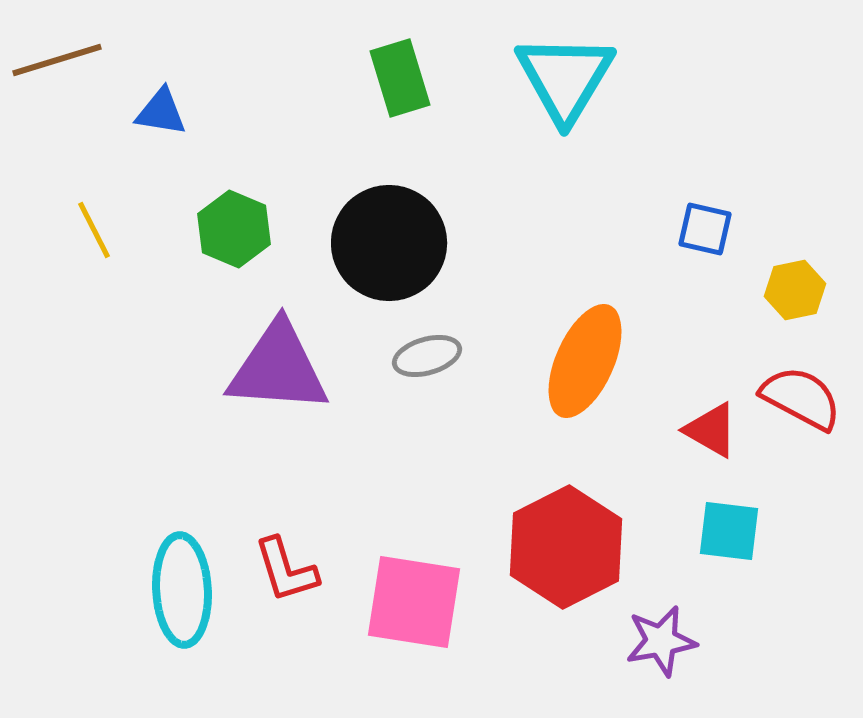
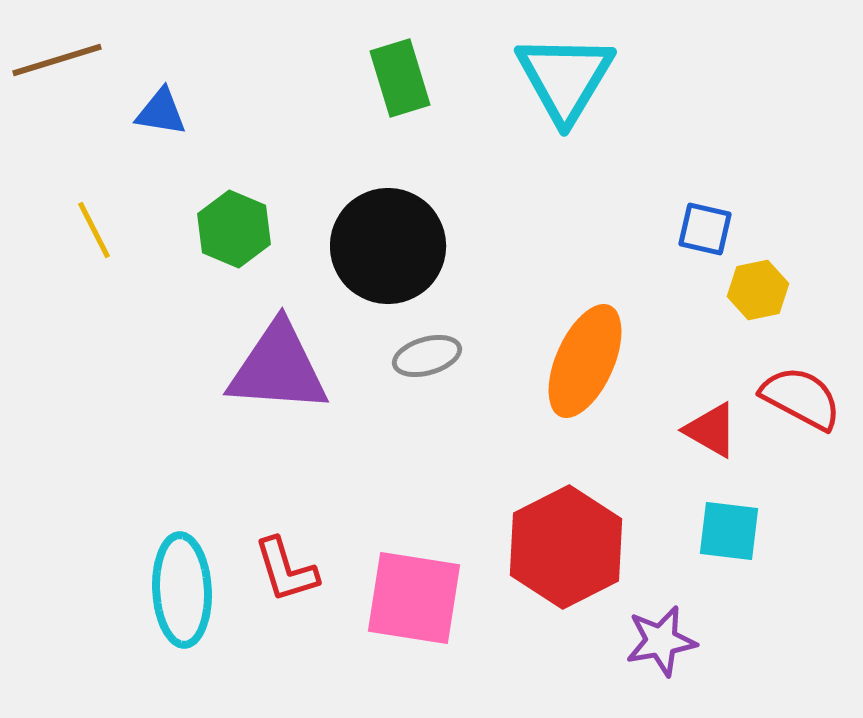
black circle: moved 1 px left, 3 px down
yellow hexagon: moved 37 px left
pink square: moved 4 px up
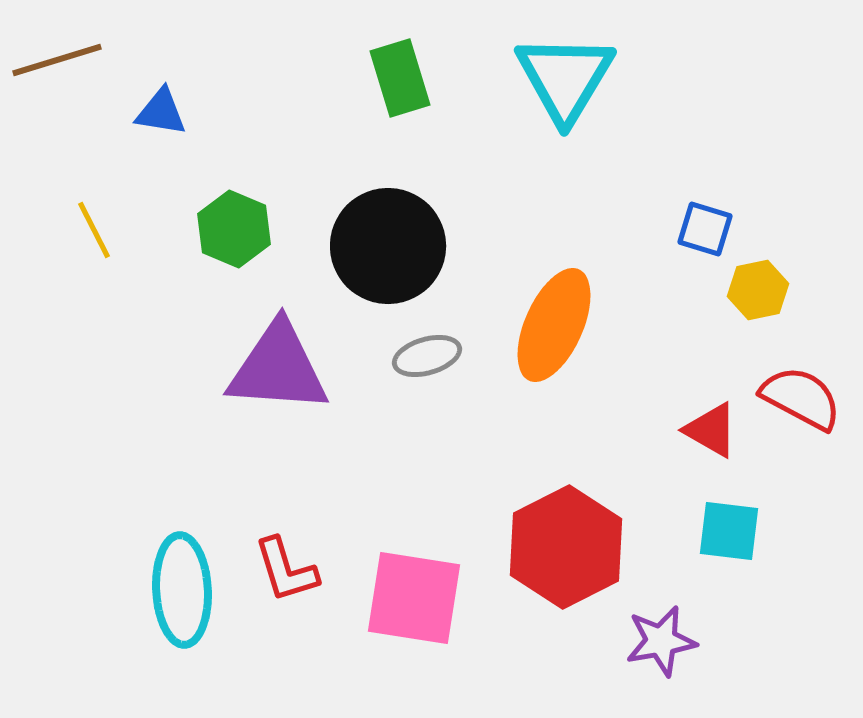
blue square: rotated 4 degrees clockwise
orange ellipse: moved 31 px left, 36 px up
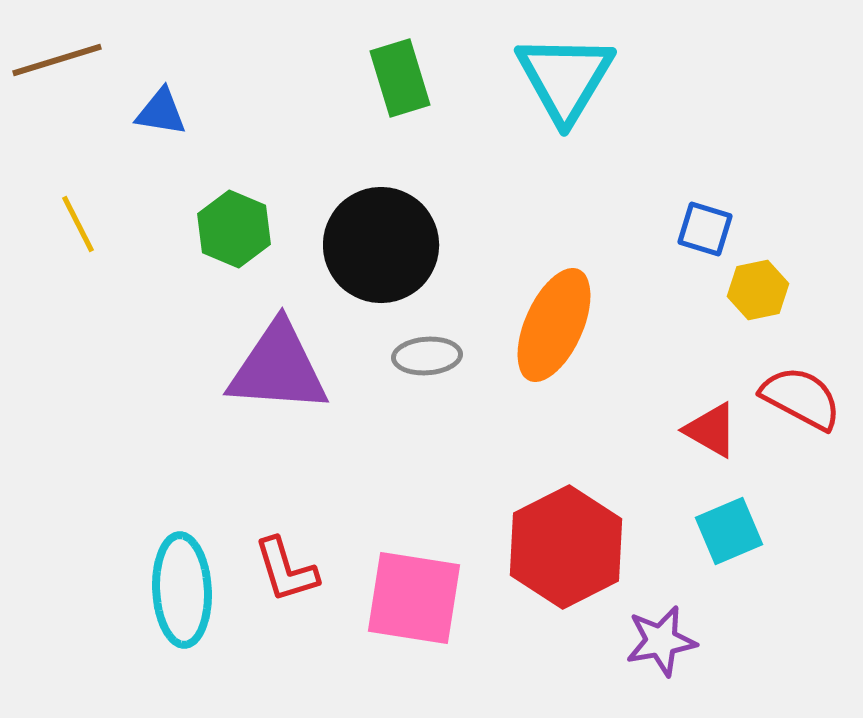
yellow line: moved 16 px left, 6 px up
black circle: moved 7 px left, 1 px up
gray ellipse: rotated 12 degrees clockwise
cyan square: rotated 30 degrees counterclockwise
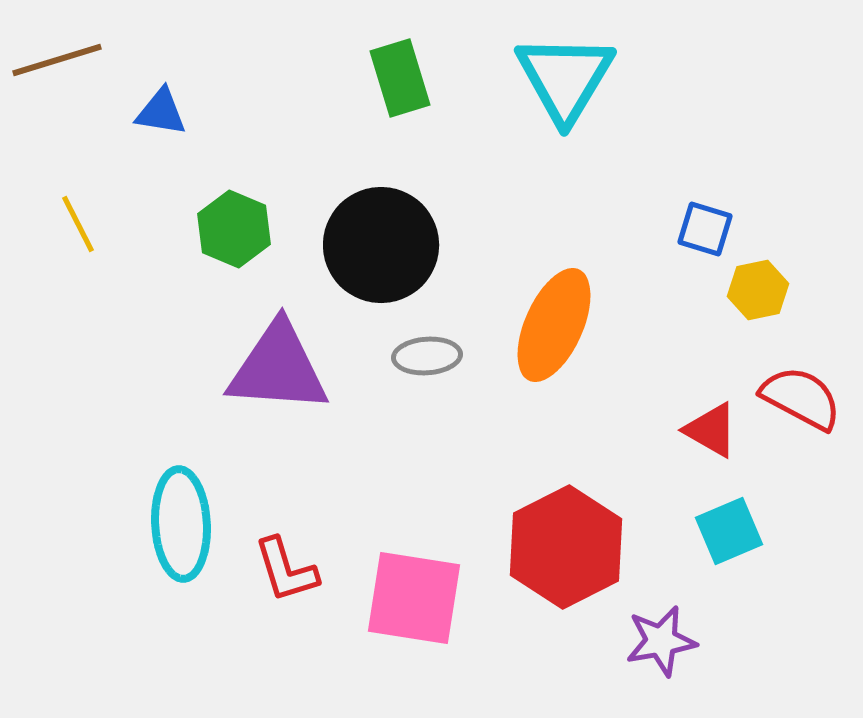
cyan ellipse: moved 1 px left, 66 px up
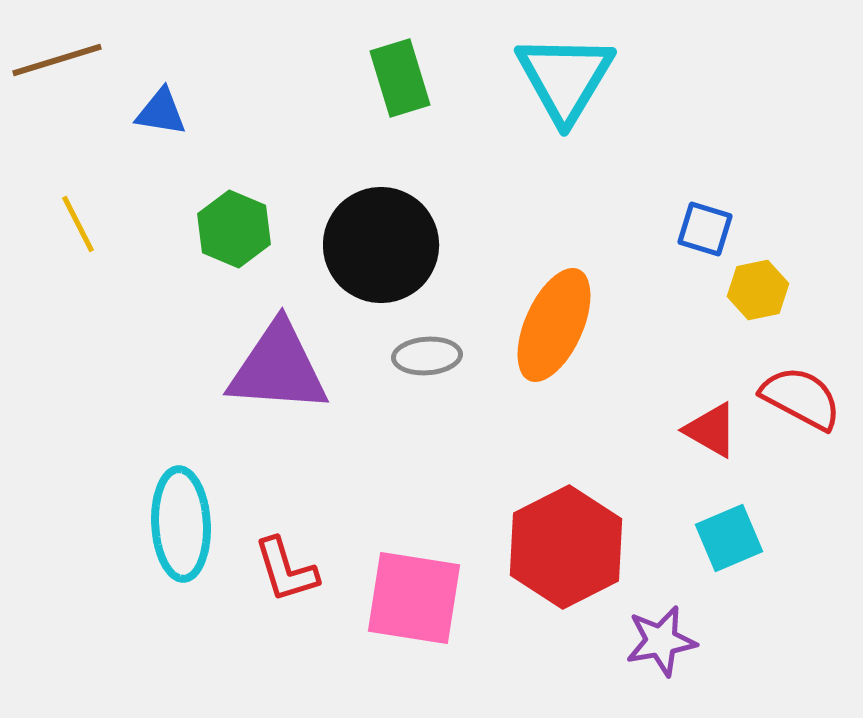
cyan square: moved 7 px down
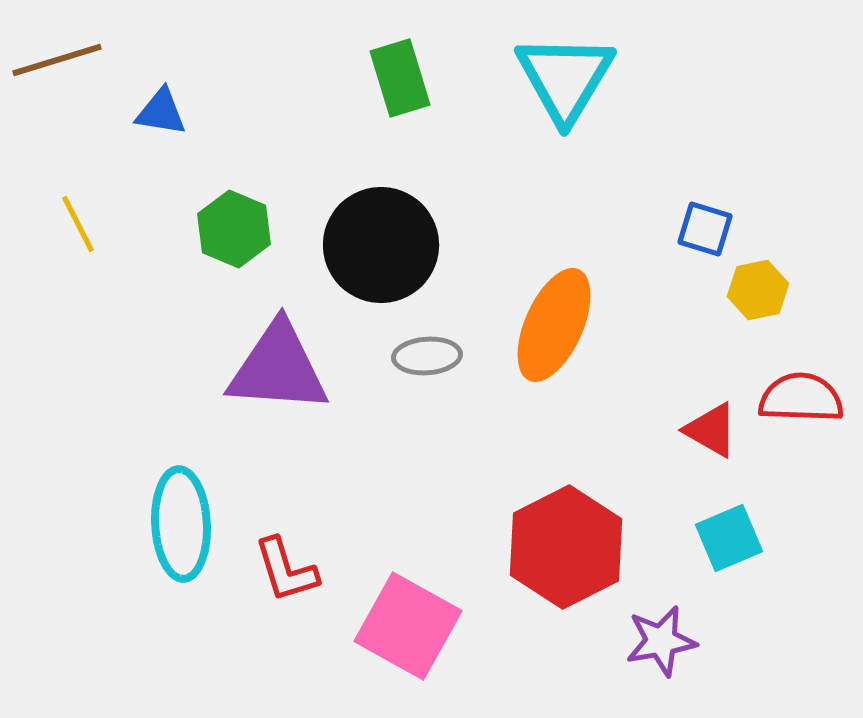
red semicircle: rotated 26 degrees counterclockwise
pink square: moved 6 px left, 28 px down; rotated 20 degrees clockwise
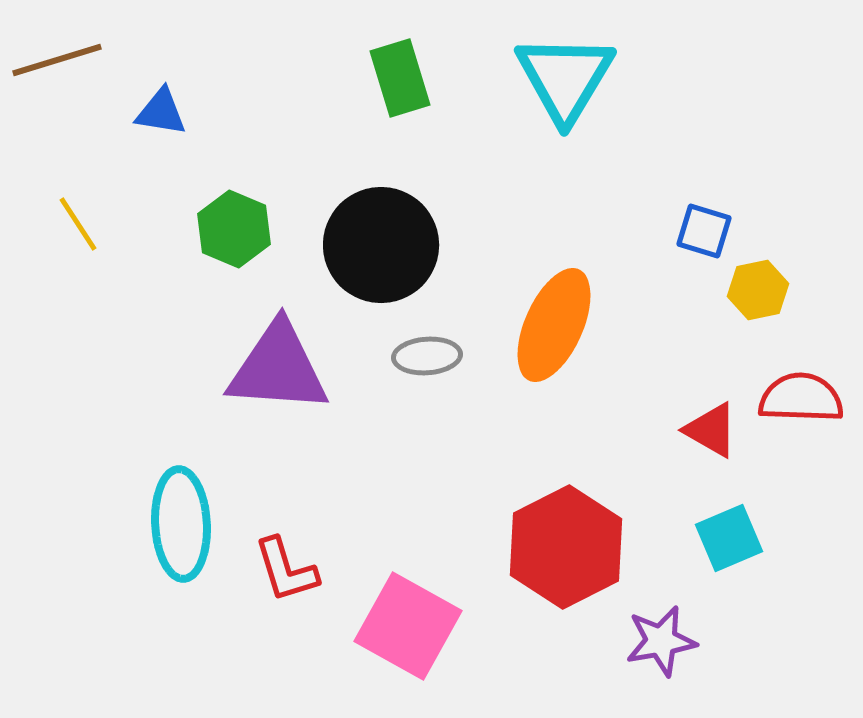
yellow line: rotated 6 degrees counterclockwise
blue square: moved 1 px left, 2 px down
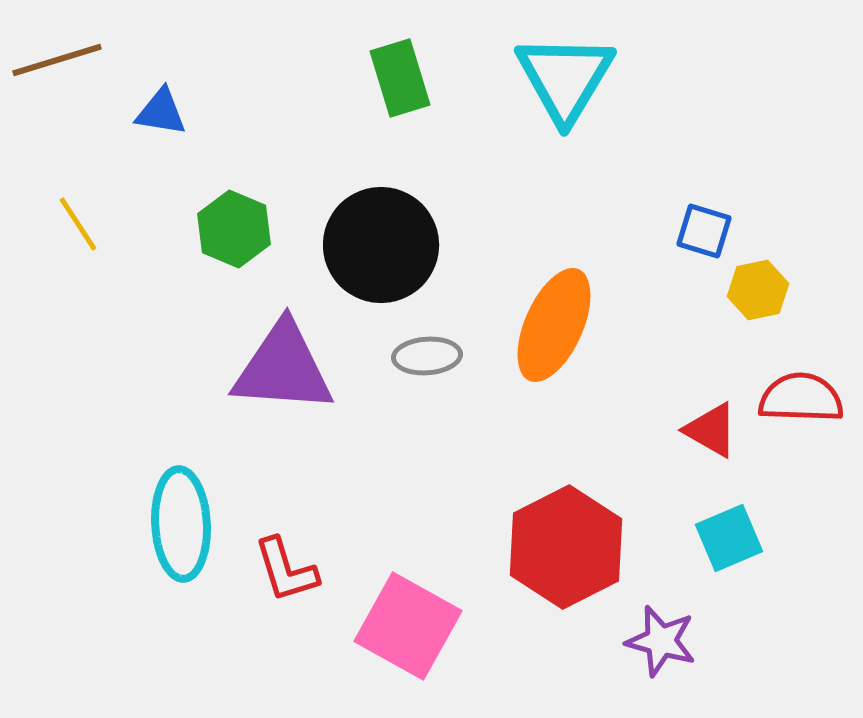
purple triangle: moved 5 px right
purple star: rotated 26 degrees clockwise
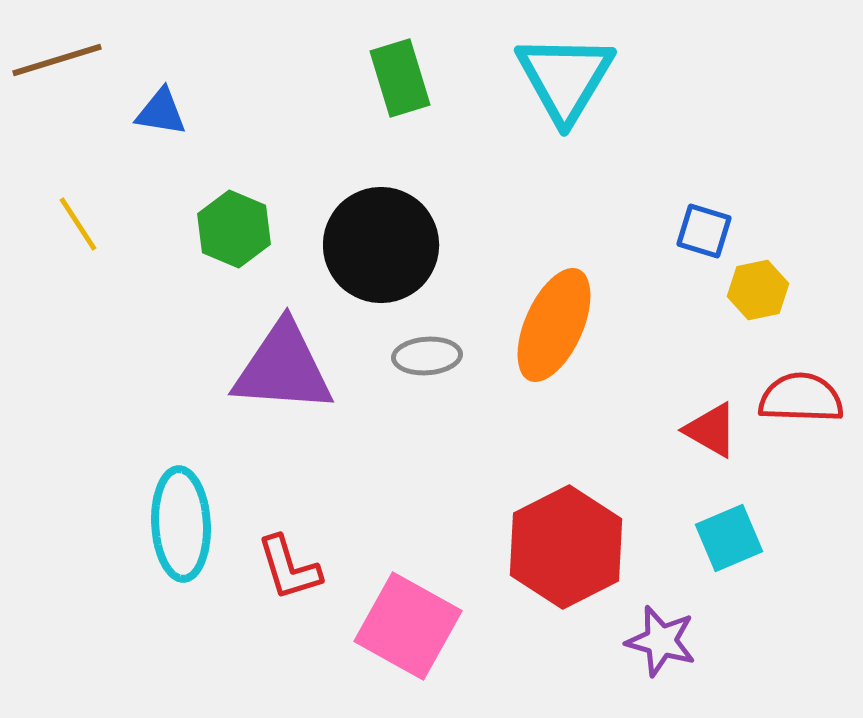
red L-shape: moved 3 px right, 2 px up
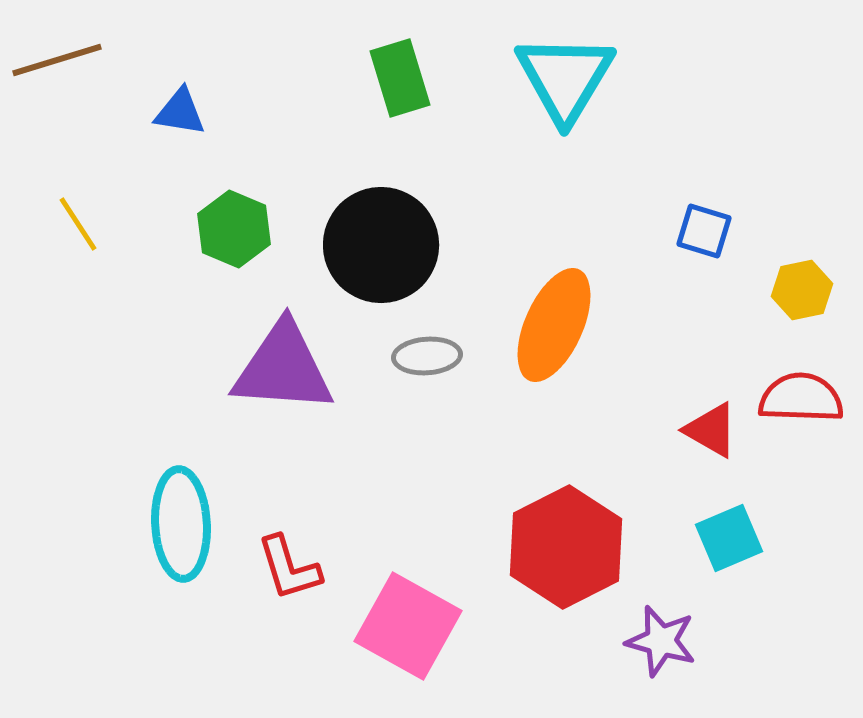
blue triangle: moved 19 px right
yellow hexagon: moved 44 px right
